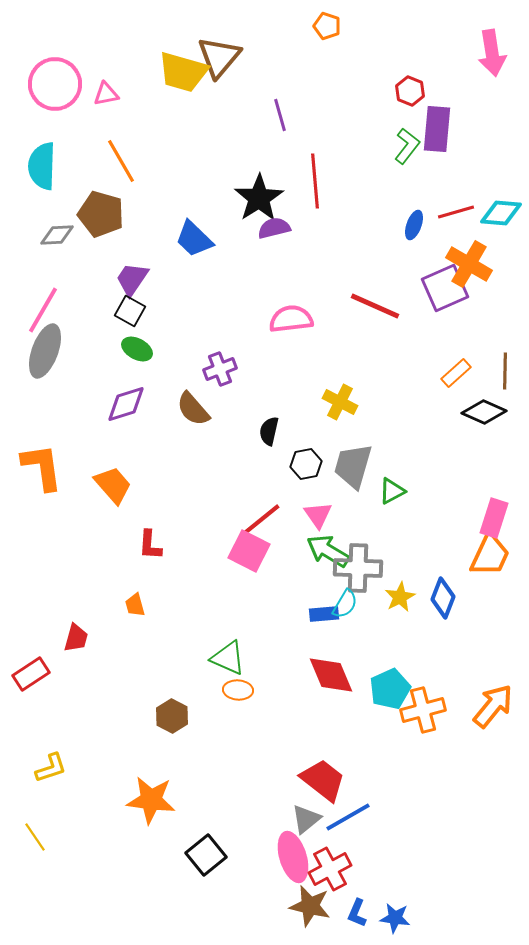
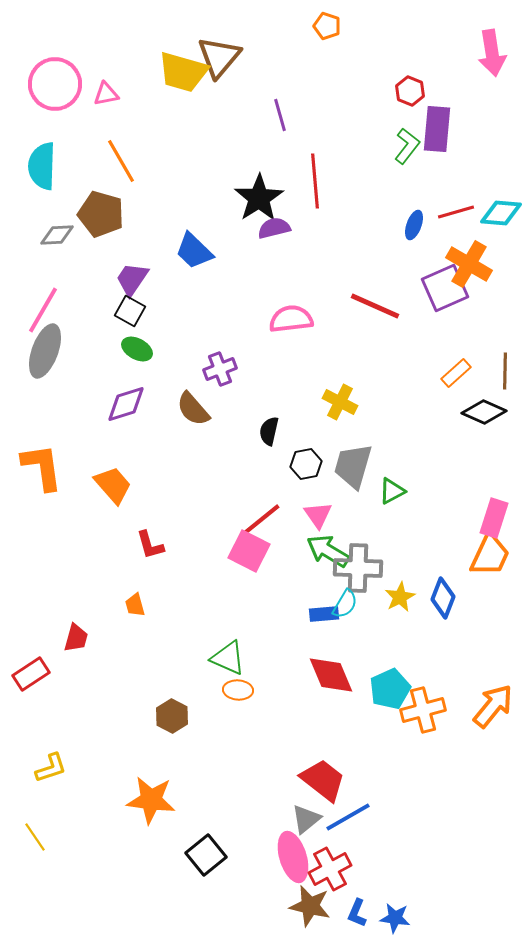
blue trapezoid at (194, 239): moved 12 px down
red L-shape at (150, 545): rotated 20 degrees counterclockwise
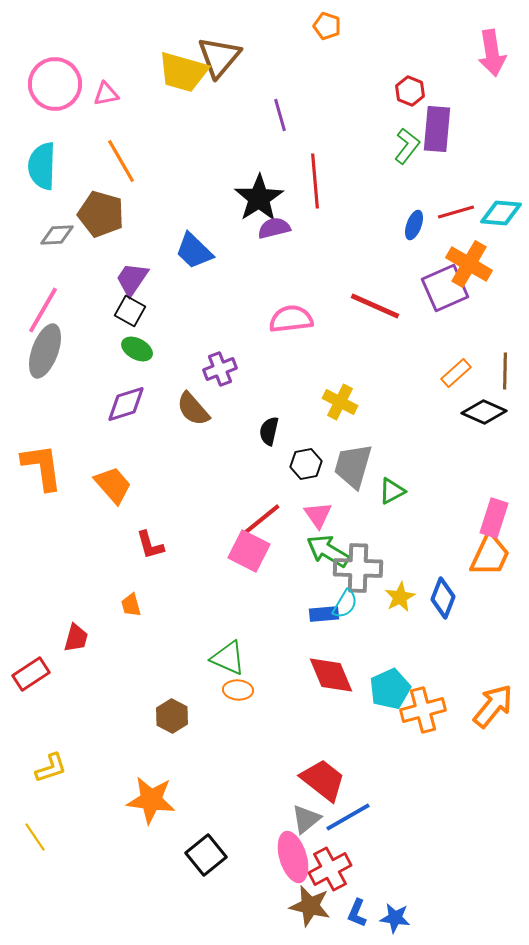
orange trapezoid at (135, 605): moved 4 px left
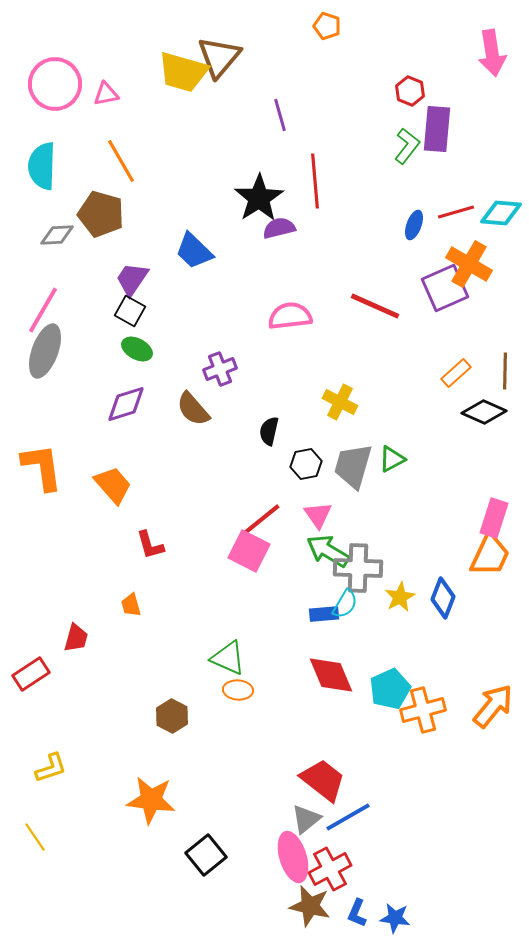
purple semicircle at (274, 228): moved 5 px right
pink semicircle at (291, 319): moved 1 px left, 3 px up
green triangle at (392, 491): moved 32 px up
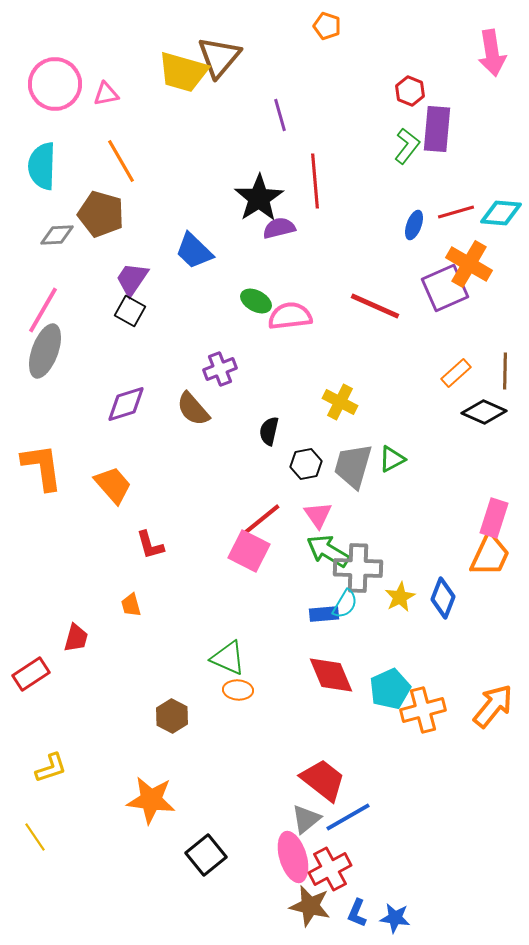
green ellipse at (137, 349): moved 119 px right, 48 px up
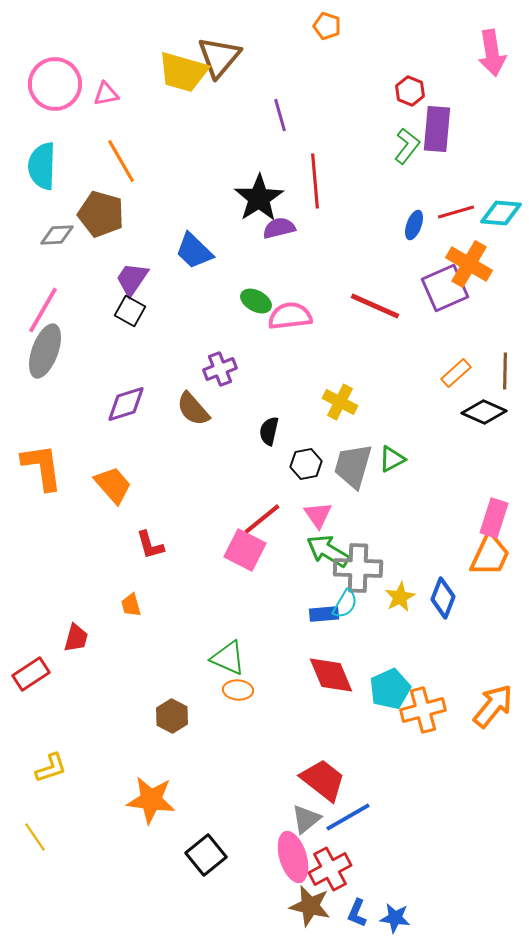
pink square at (249, 551): moved 4 px left, 1 px up
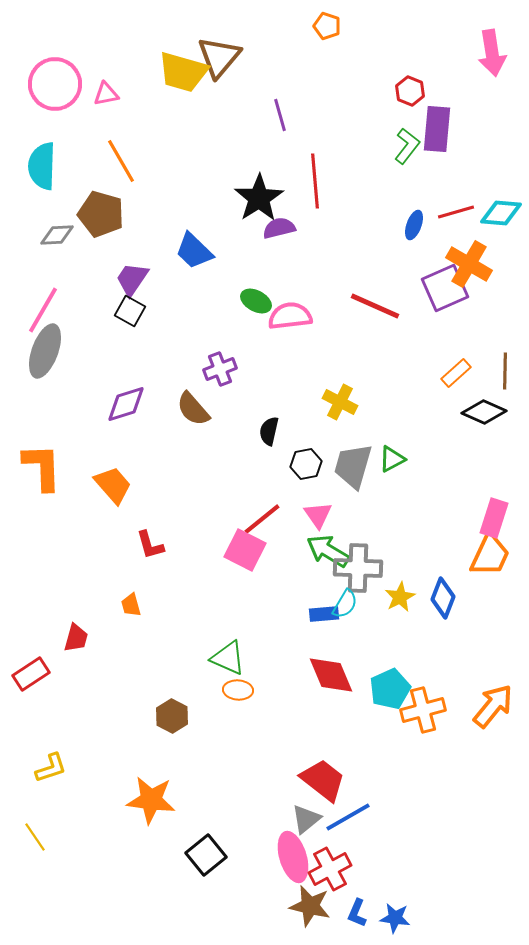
orange L-shape at (42, 467): rotated 6 degrees clockwise
